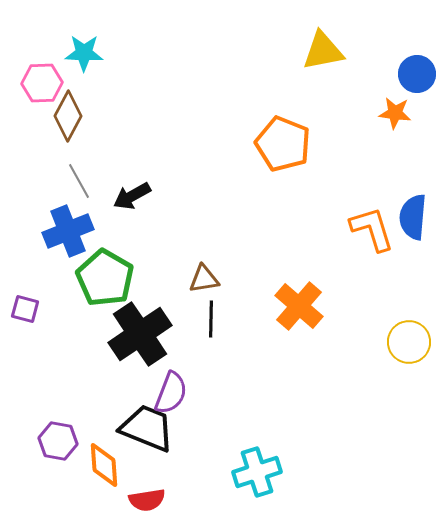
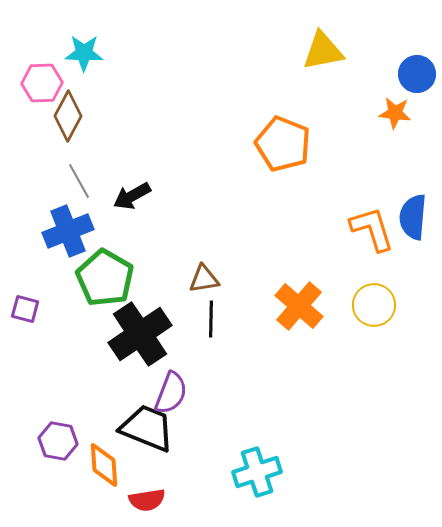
yellow circle: moved 35 px left, 37 px up
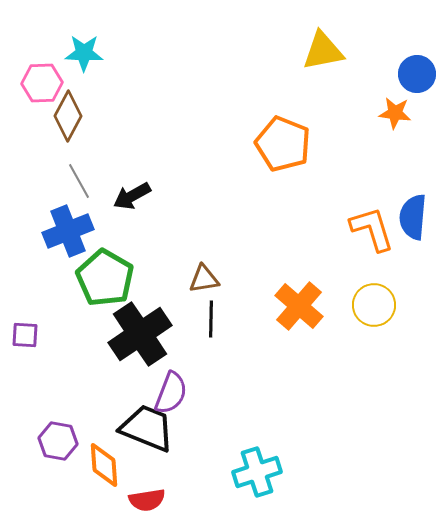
purple square: moved 26 px down; rotated 12 degrees counterclockwise
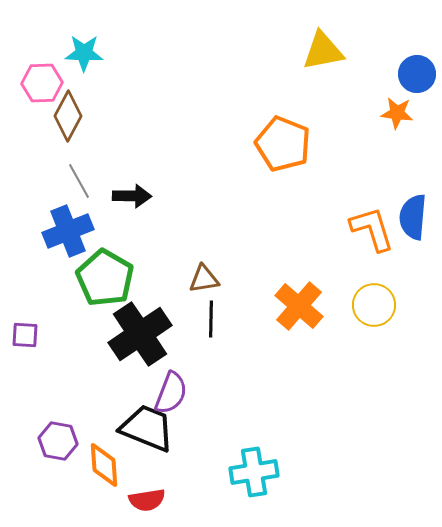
orange star: moved 2 px right
black arrow: rotated 150 degrees counterclockwise
cyan cross: moved 3 px left; rotated 9 degrees clockwise
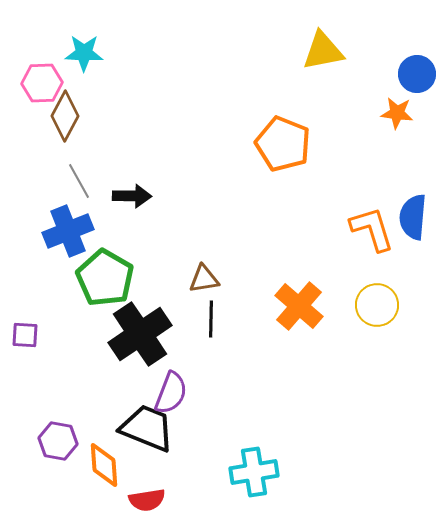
brown diamond: moved 3 px left
yellow circle: moved 3 px right
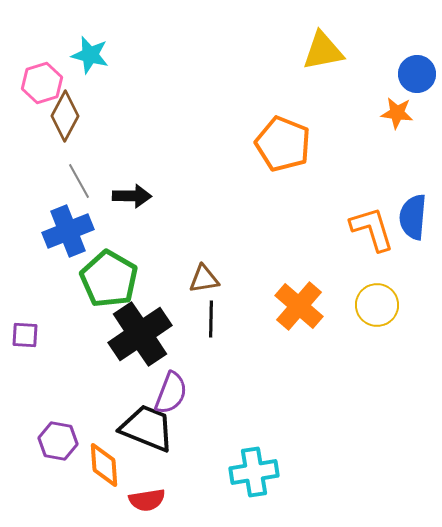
cyan star: moved 6 px right, 2 px down; rotated 12 degrees clockwise
pink hexagon: rotated 15 degrees counterclockwise
green pentagon: moved 4 px right, 1 px down
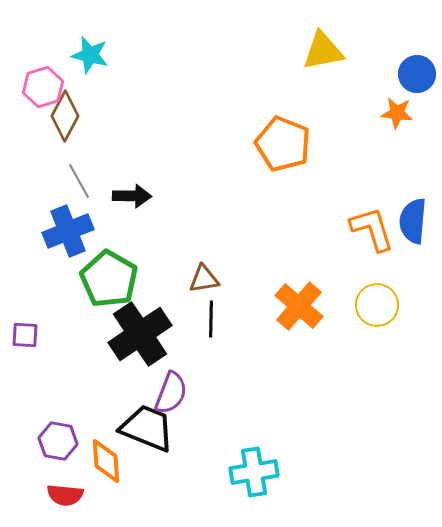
pink hexagon: moved 1 px right, 4 px down
blue semicircle: moved 4 px down
orange diamond: moved 2 px right, 4 px up
red semicircle: moved 82 px left, 5 px up; rotated 15 degrees clockwise
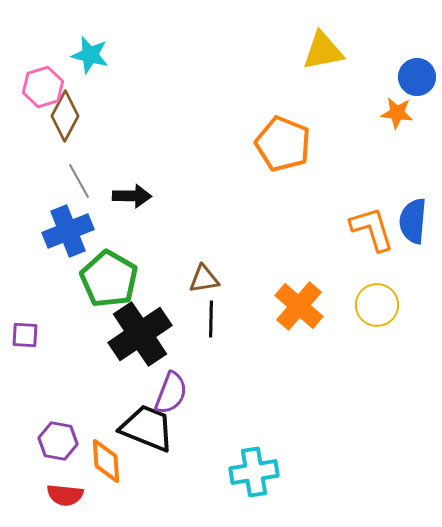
blue circle: moved 3 px down
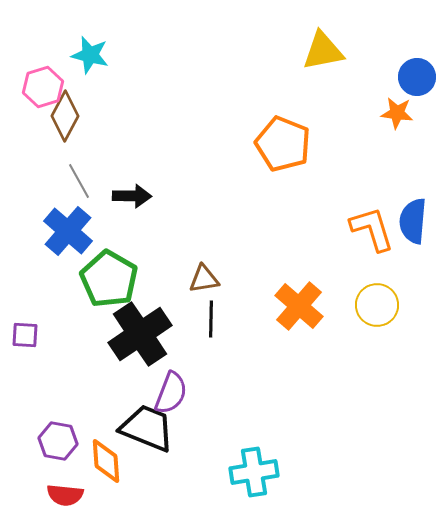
blue cross: rotated 27 degrees counterclockwise
